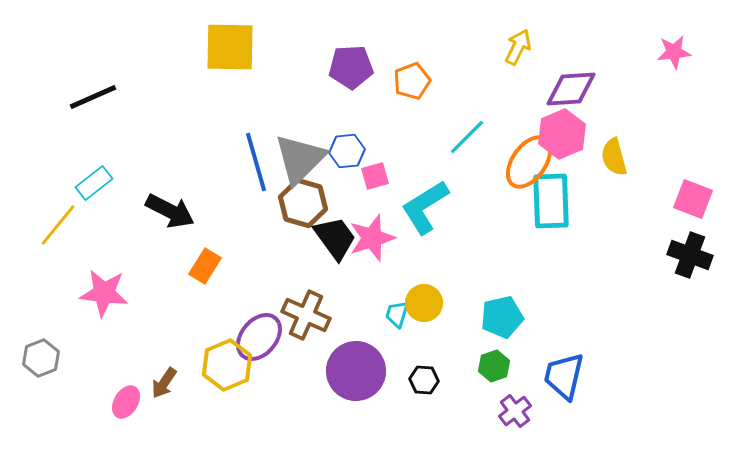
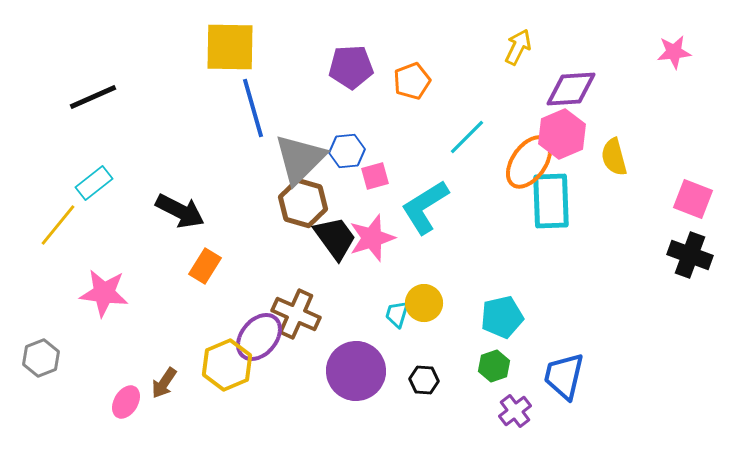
blue line at (256, 162): moved 3 px left, 54 px up
black arrow at (170, 211): moved 10 px right
brown cross at (306, 315): moved 10 px left, 1 px up
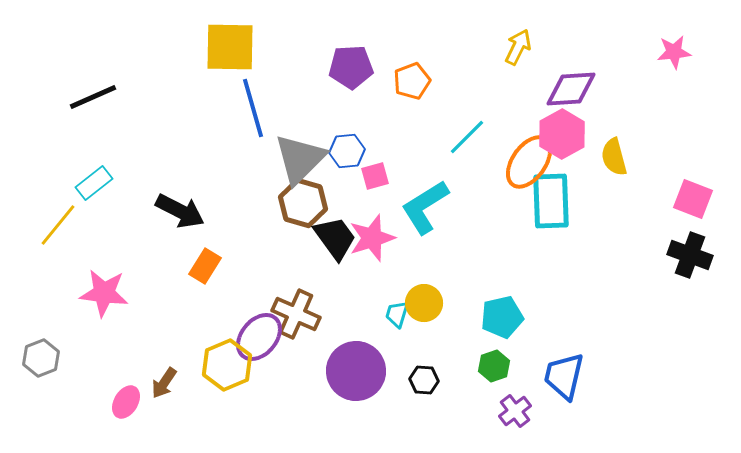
pink hexagon at (562, 134): rotated 6 degrees counterclockwise
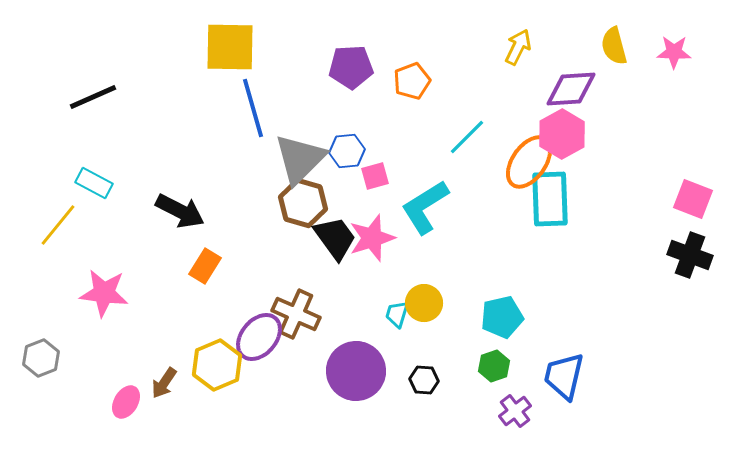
pink star at (674, 52): rotated 8 degrees clockwise
yellow semicircle at (614, 157): moved 111 px up
cyan rectangle at (94, 183): rotated 66 degrees clockwise
cyan rectangle at (551, 201): moved 1 px left, 2 px up
yellow hexagon at (227, 365): moved 10 px left
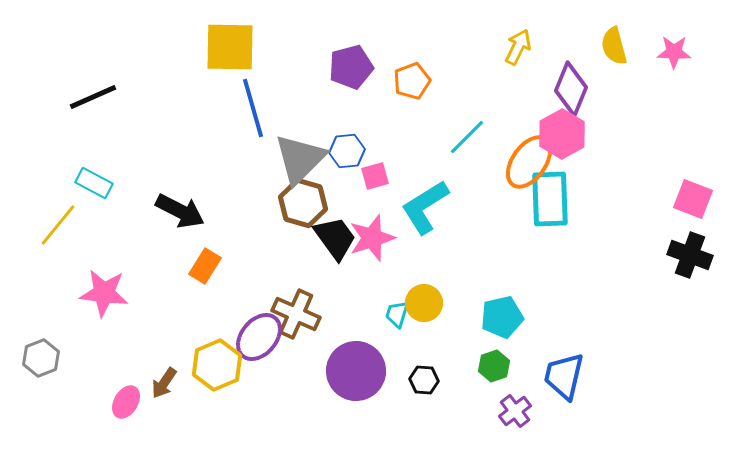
purple pentagon at (351, 67): rotated 12 degrees counterclockwise
purple diamond at (571, 89): rotated 64 degrees counterclockwise
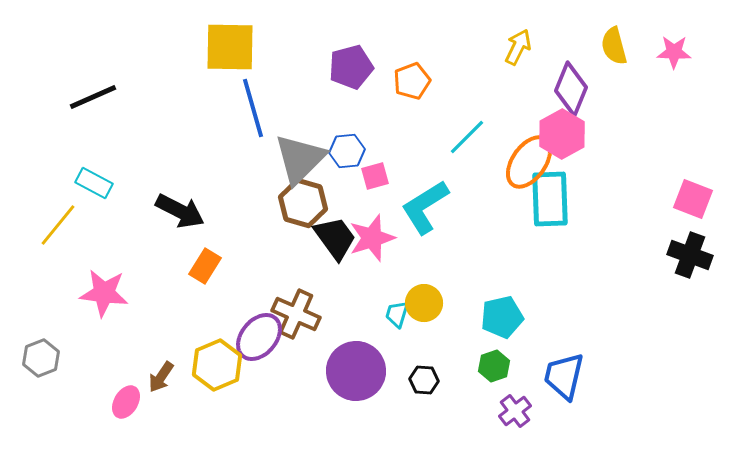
brown arrow at (164, 383): moved 3 px left, 6 px up
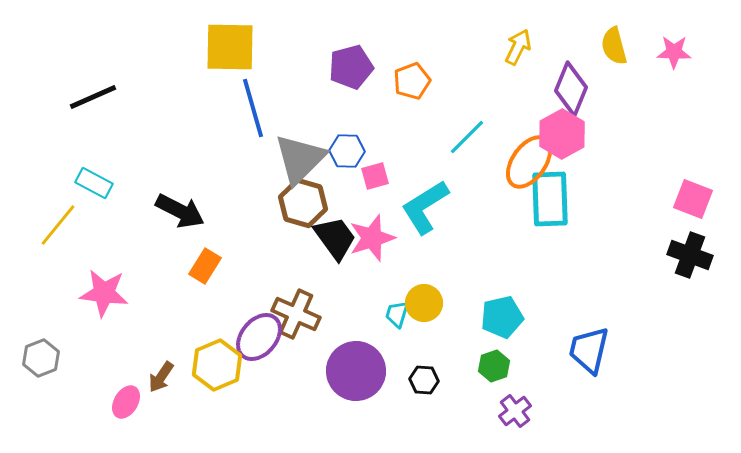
blue hexagon at (347, 151): rotated 8 degrees clockwise
blue trapezoid at (564, 376): moved 25 px right, 26 px up
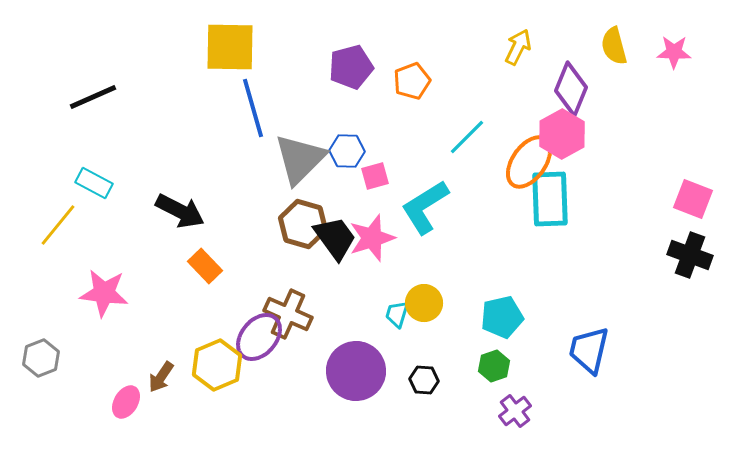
brown hexagon at (303, 203): moved 21 px down
orange rectangle at (205, 266): rotated 76 degrees counterclockwise
brown cross at (296, 314): moved 8 px left
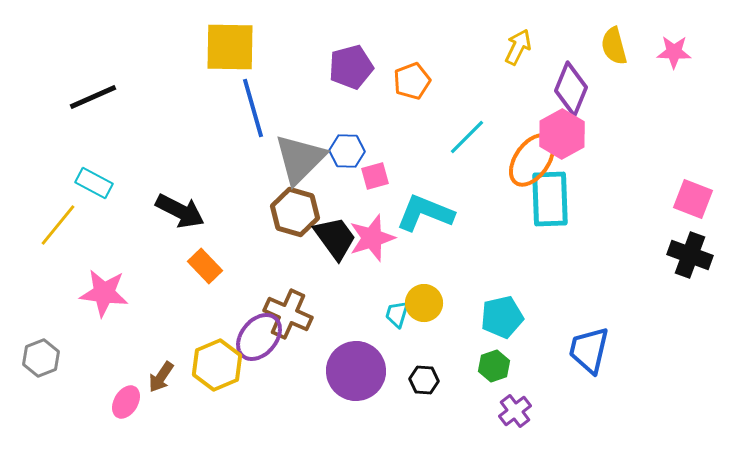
orange ellipse at (529, 162): moved 3 px right, 2 px up
cyan L-shape at (425, 207): moved 6 px down; rotated 54 degrees clockwise
brown hexagon at (303, 224): moved 8 px left, 12 px up
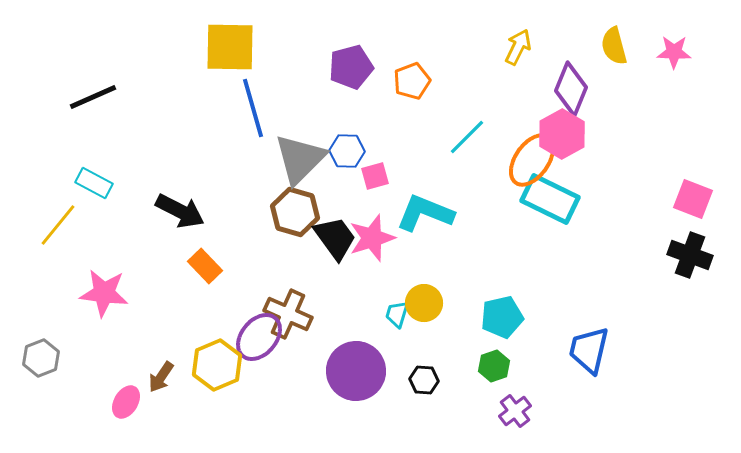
cyan rectangle at (550, 199): rotated 62 degrees counterclockwise
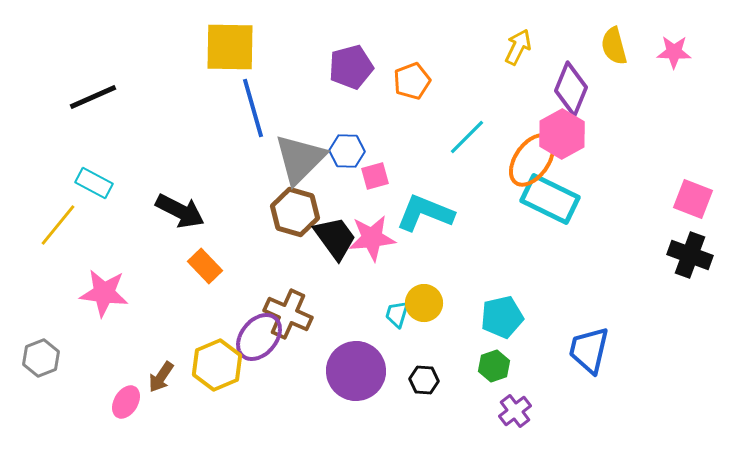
pink star at (372, 238): rotated 12 degrees clockwise
